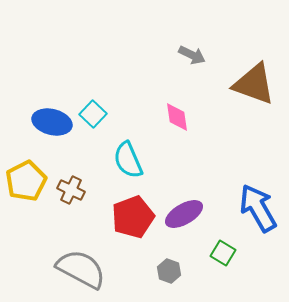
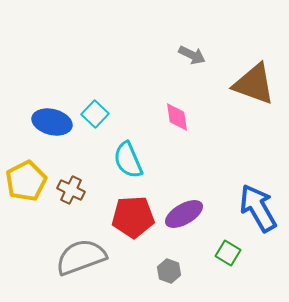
cyan square: moved 2 px right
red pentagon: rotated 18 degrees clockwise
green square: moved 5 px right
gray semicircle: moved 12 px up; rotated 48 degrees counterclockwise
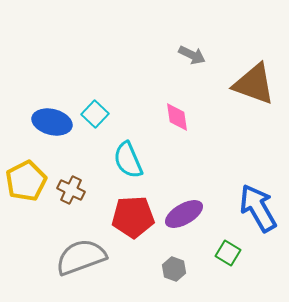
gray hexagon: moved 5 px right, 2 px up
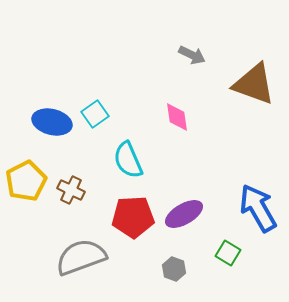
cyan square: rotated 12 degrees clockwise
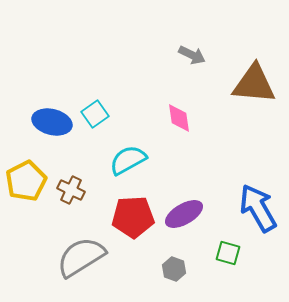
brown triangle: rotated 15 degrees counterclockwise
pink diamond: moved 2 px right, 1 px down
cyan semicircle: rotated 84 degrees clockwise
green square: rotated 15 degrees counterclockwise
gray semicircle: rotated 12 degrees counterclockwise
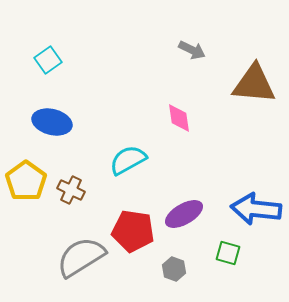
gray arrow: moved 5 px up
cyan square: moved 47 px left, 54 px up
yellow pentagon: rotated 9 degrees counterclockwise
blue arrow: moved 2 px left, 1 px down; rotated 54 degrees counterclockwise
red pentagon: moved 14 px down; rotated 12 degrees clockwise
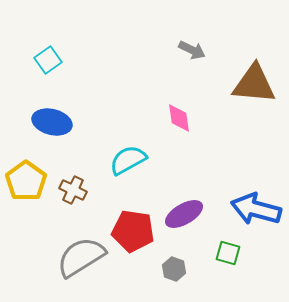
brown cross: moved 2 px right
blue arrow: rotated 9 degrees clockwise
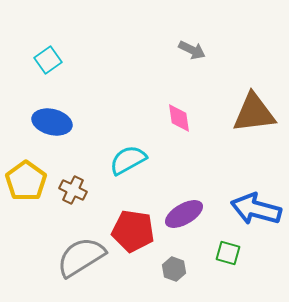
brown triangle: moved 29 px down; rotated 12 degrees counterclockwise
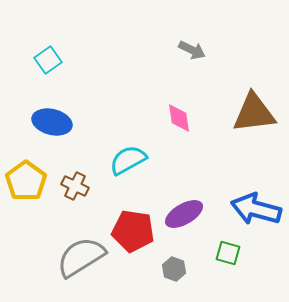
brown cross: moved 2 px right, 4 px up
